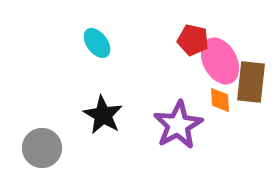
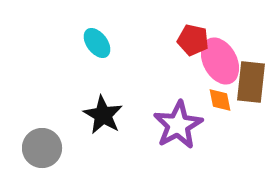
orange diamond: rotated 8 degrees counterclockwise
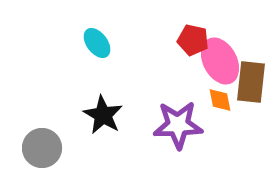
purple star: rotated 27 degrees clockwise
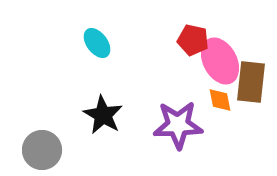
gray circle: moved 2 px down
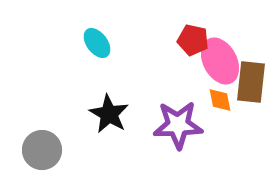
black star: moved 6 px right, 1 px up
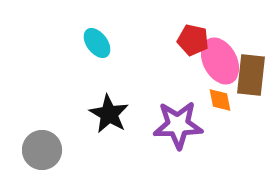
brown rectangle: moved 7 px up
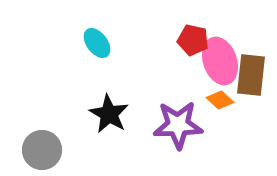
pink ellipse: rotated 9 degrees clockwise
orange diamond: rotated 36 degrees counterclockwise
